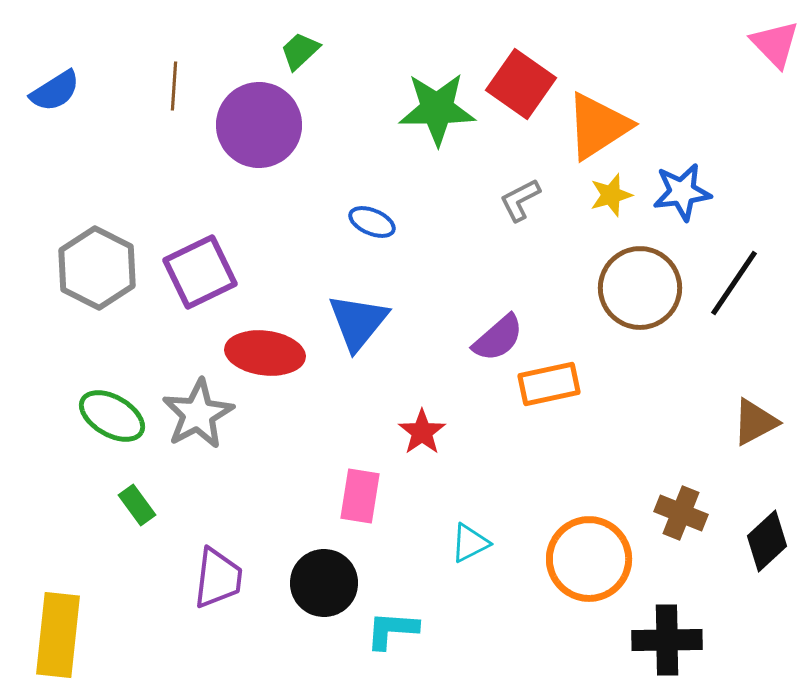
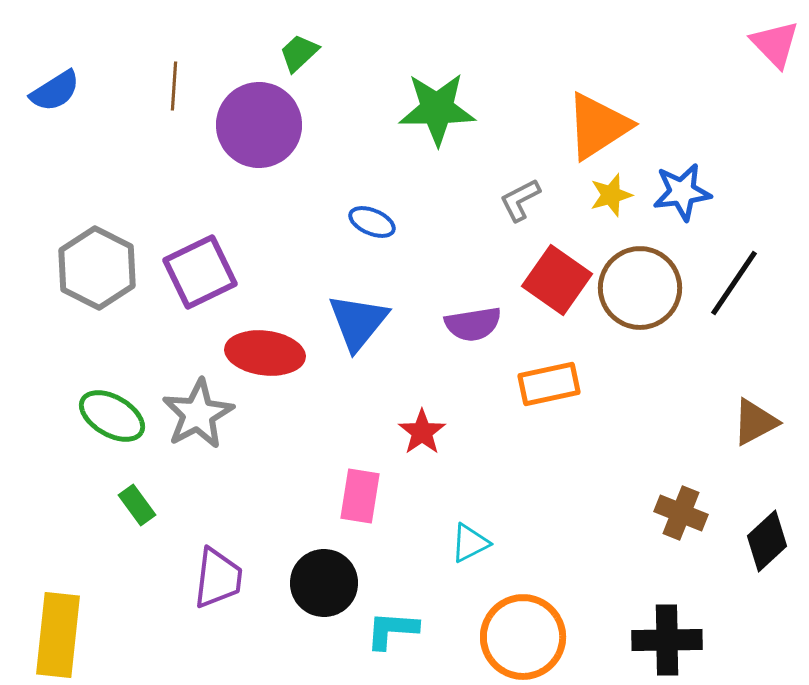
green trapezoid: moved 1 px left, 2 px down
red square: moved 36 px right, 196 px down
purple semicircle: moved 25 px left, 14 px up; rotated 32 degrees clockwise
orange circle: moved 66 px left, 78 px down
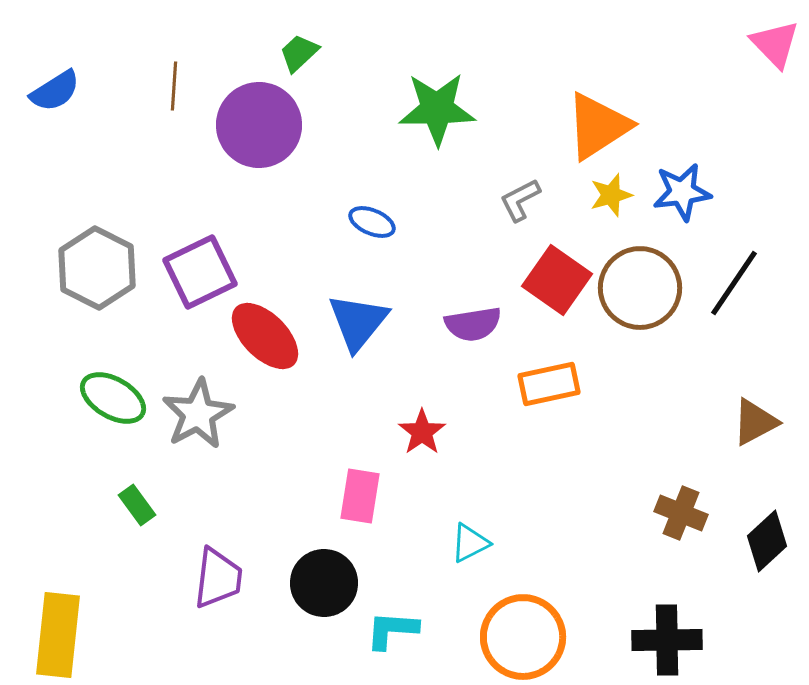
red ellipse: moved 17 px up; rotated 38 degrees clockwise
green ellipse: moved 1 px right, 18 px up
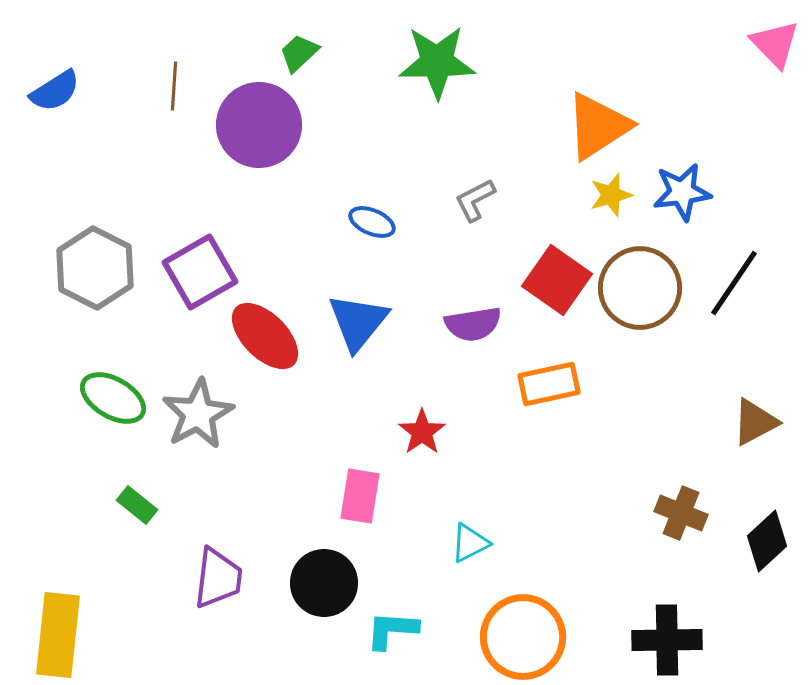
green star: moved 47 px up
gray L-shape: moved 45 px left
gray hexagon: moved 2 px left
purple square: rotated 4 degrees counterclockwise
green rectangle: rotated 15 degrees counterclockwise
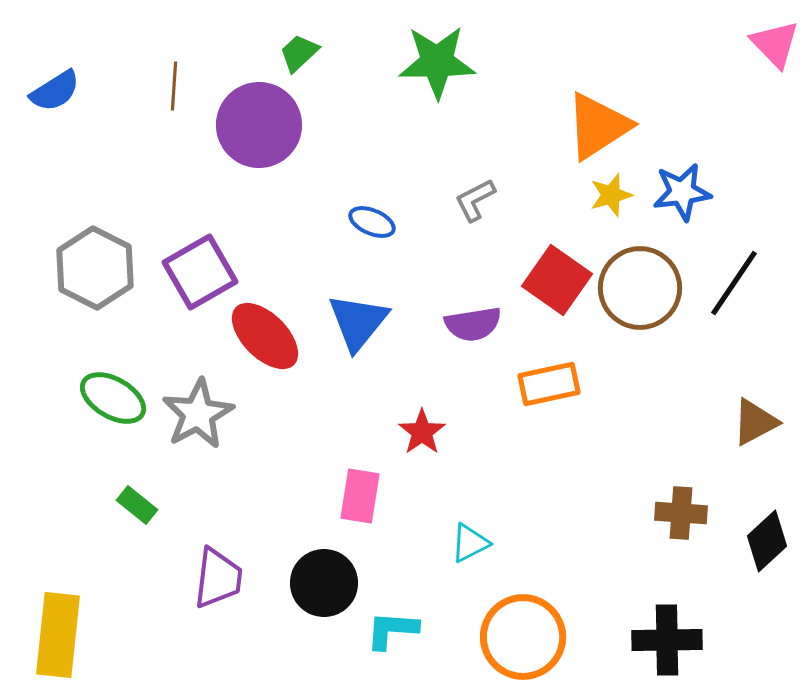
brown cross: rotated 18 degrees counterclockwise
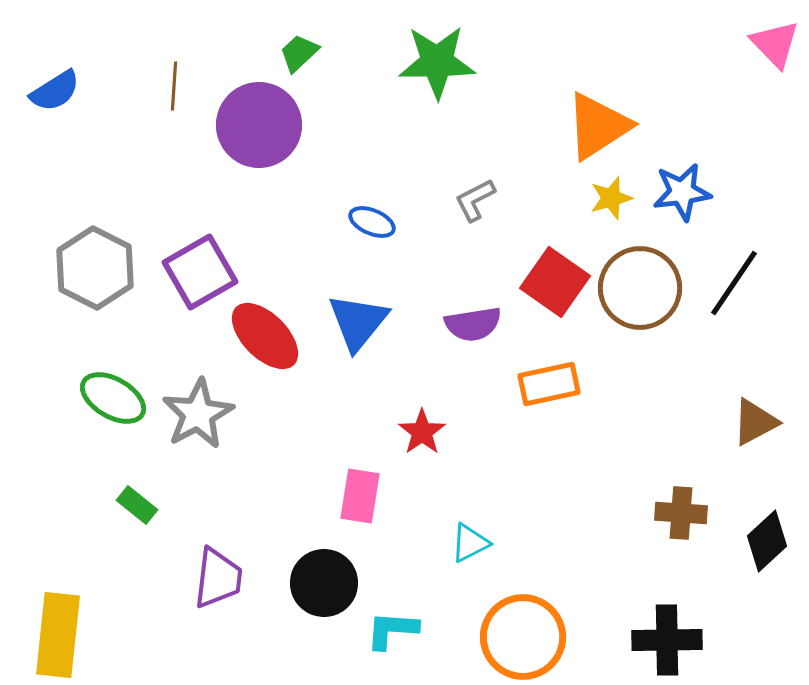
yellow star: moved 3 px down
red square: moved 2 px left, 2 px down
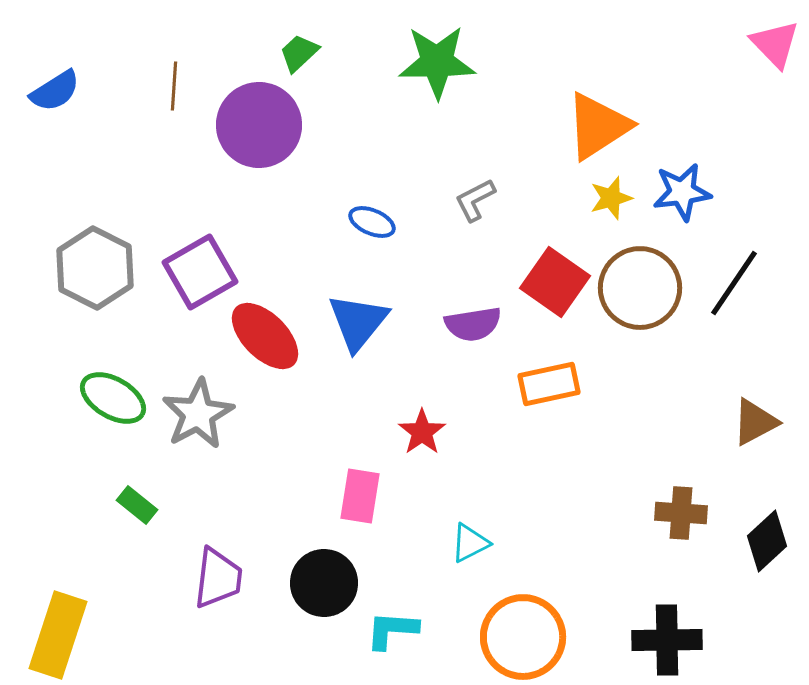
yellow rectangle: rotated 12 degrees clockwise
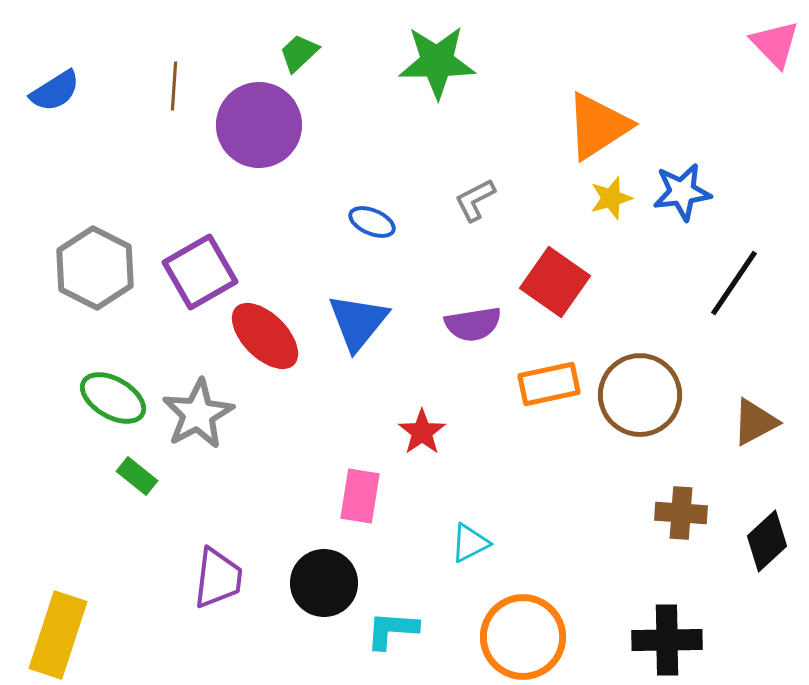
brown circle: moved 107 px down
green rectangle: moved 29 px up
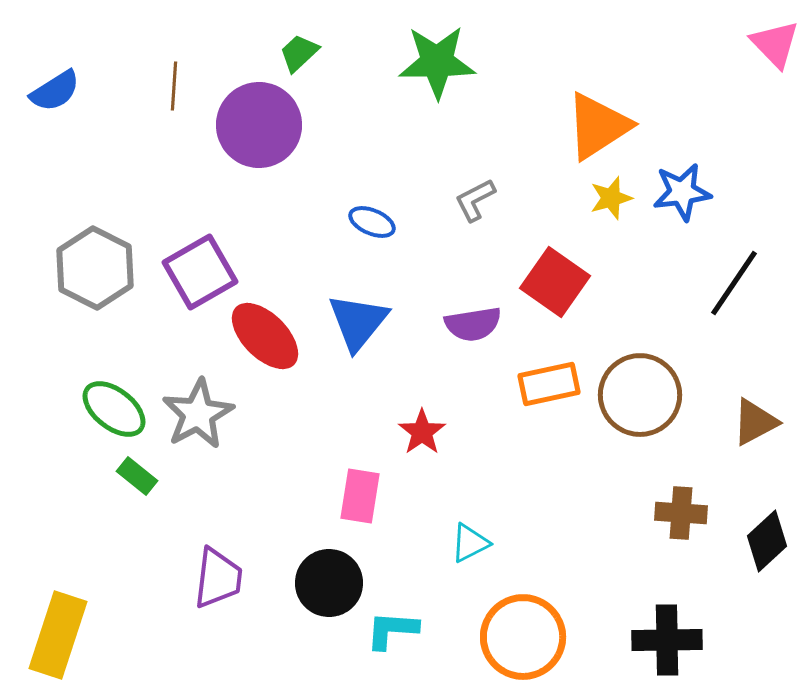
green ellipse: moved 1 px right, 11 px down; rotated 8 degrees clockwise
black circle: moved 5 px right
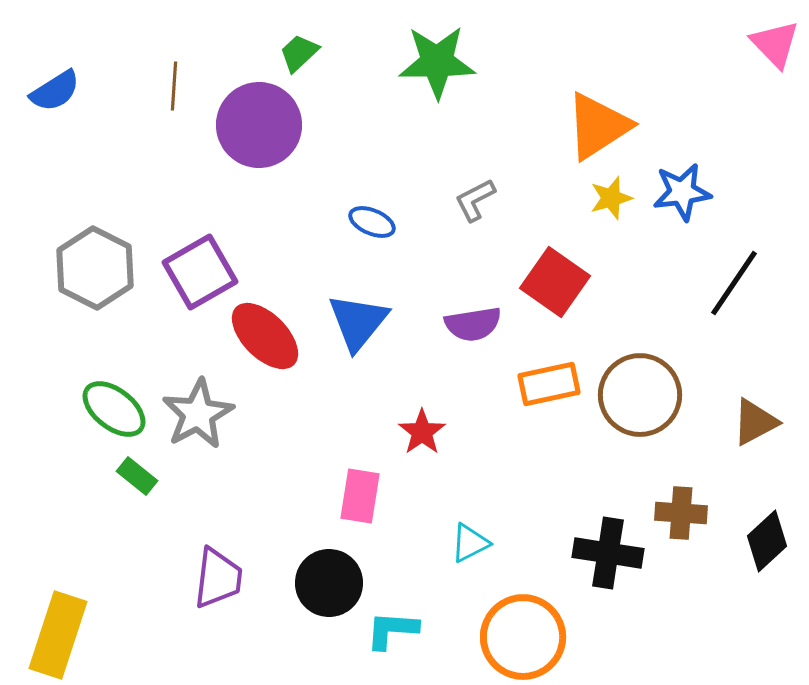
black cross: moved 59 px left, 87 px up; rotated 10 degrees clockwise
